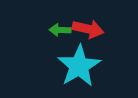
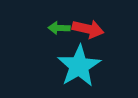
green arrow: moved 1 px left, 2 px up
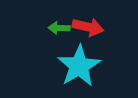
red arrow: moved 2 px up
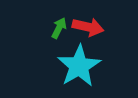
green arrow: rotated 115 degrees clockwise
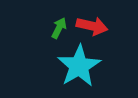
red arrow: moved 4 px right, 1 px up
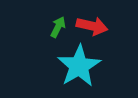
green arrow: moved 1 px left, 1 px up
